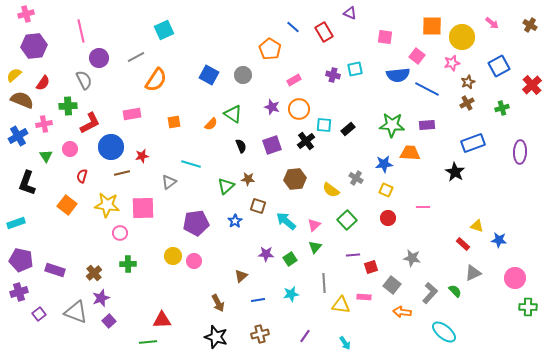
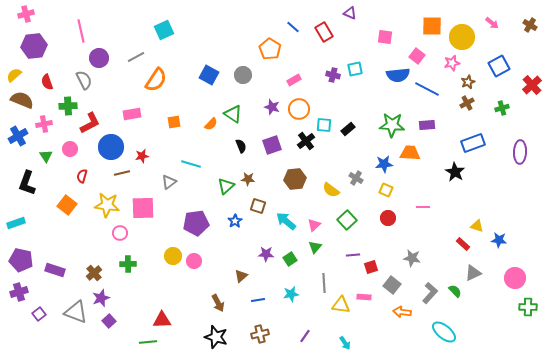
red semicircle at (43, 83): moved 4 px right, 1 px up; rotated 126 degrees clockwise
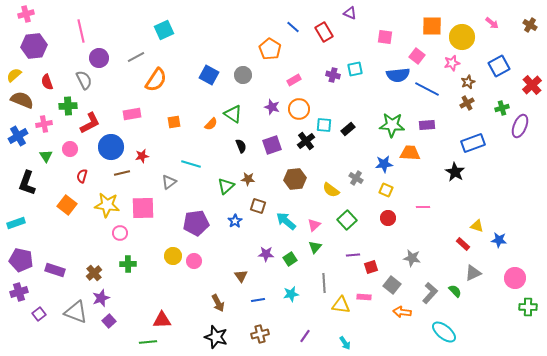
purple ellipse at (520, 152): moved 26 px up; rotated 20 degrees clockwise
brown triangle at (241, 276): rotated 24 degrees counterclockwise
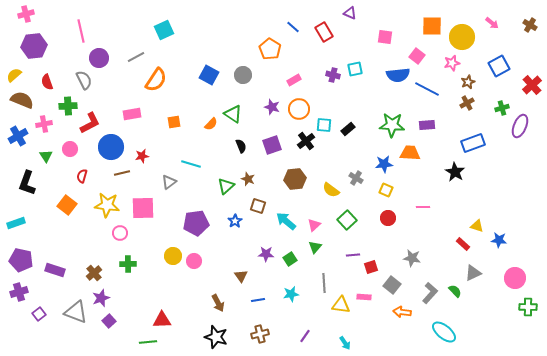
brown star at (248, 179): rotated 16 degrees clockwise
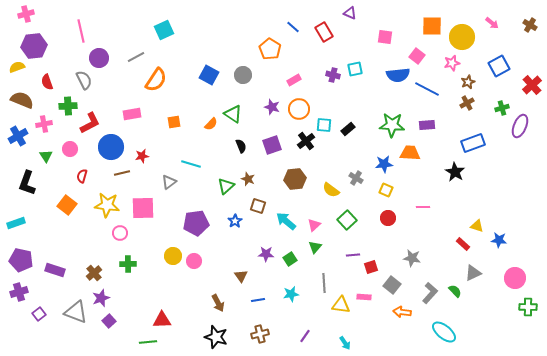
yellow semicircle at (14, 75): moved 3 px right, 8 px up; rotated 21 degrees clockwise
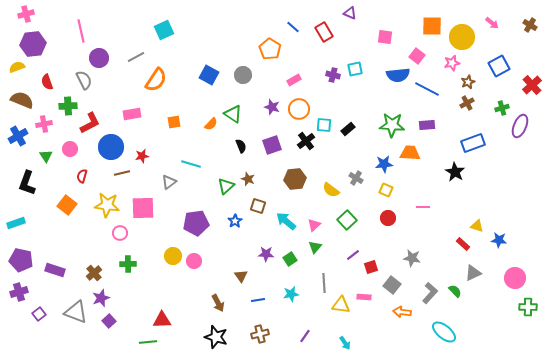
purple hexagon at (34, 46): moved 1 px left, 2 px up
purple line at (353, 255): rotated 32 degrees counterclockwise
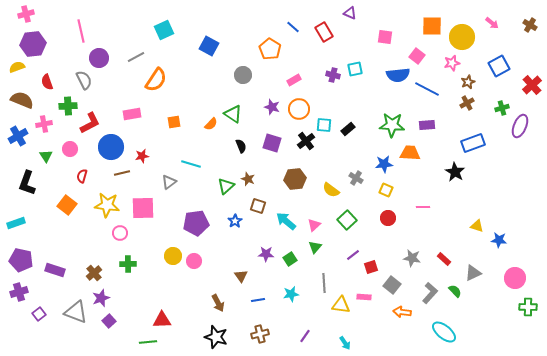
blue square at (209, 75): moved 29 px up
purple square at (272, 145): moved 2 px up; rotated 36 degrees clockwise
red rectangle at (463, 244): moved 19 px left, 15 px down
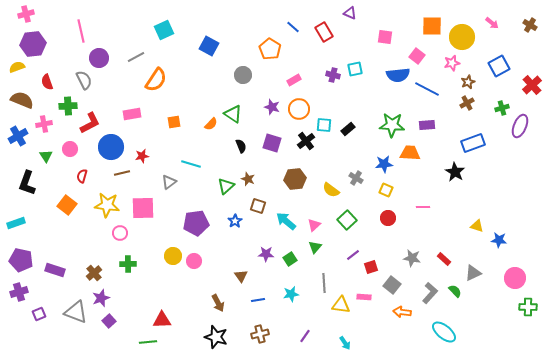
purple square at (39, 314): rotated 16 degrees clockwise
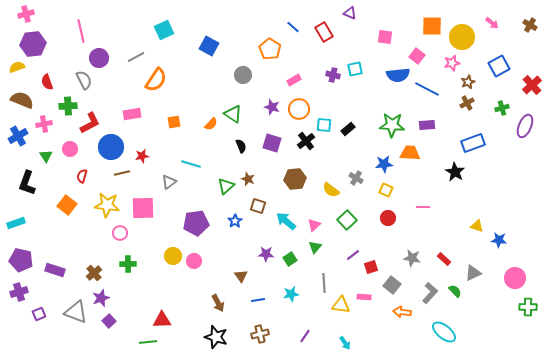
purple ellipse at (520, 126): moved 5 px right
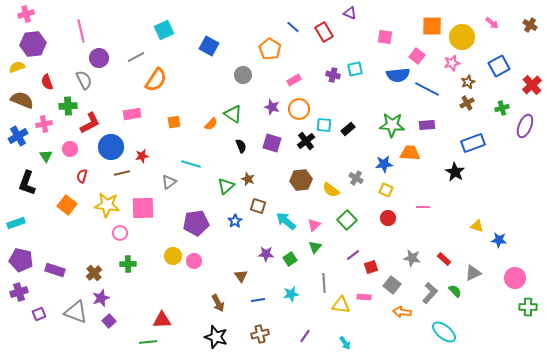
brown hexagon at (295, 179): moved 6 px right, 1 px down
